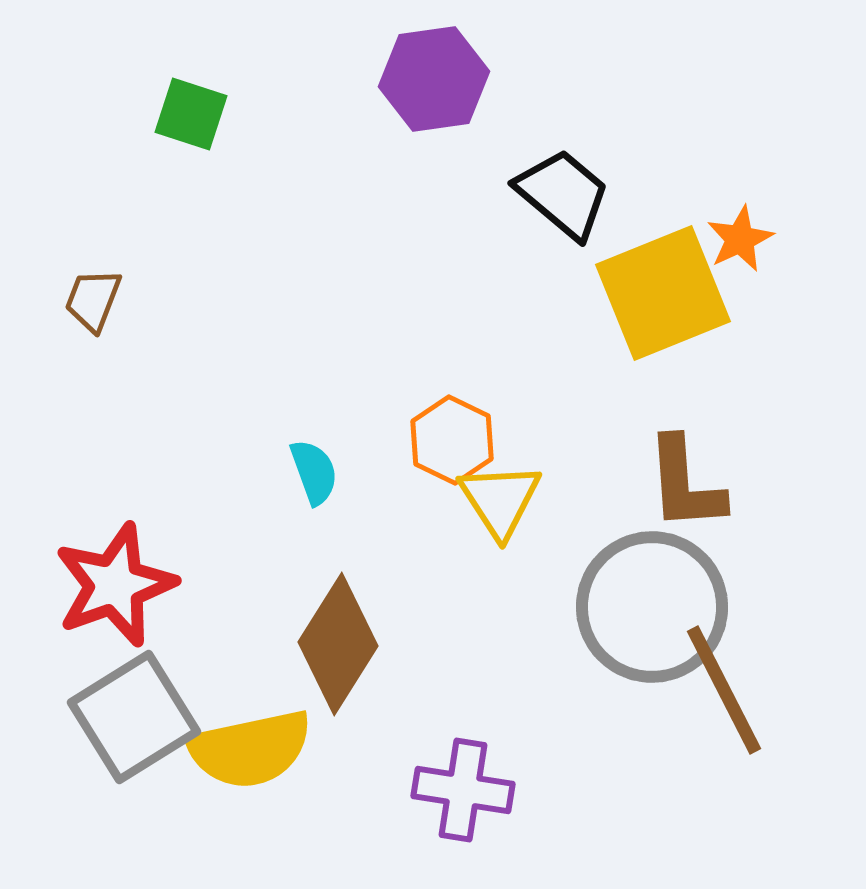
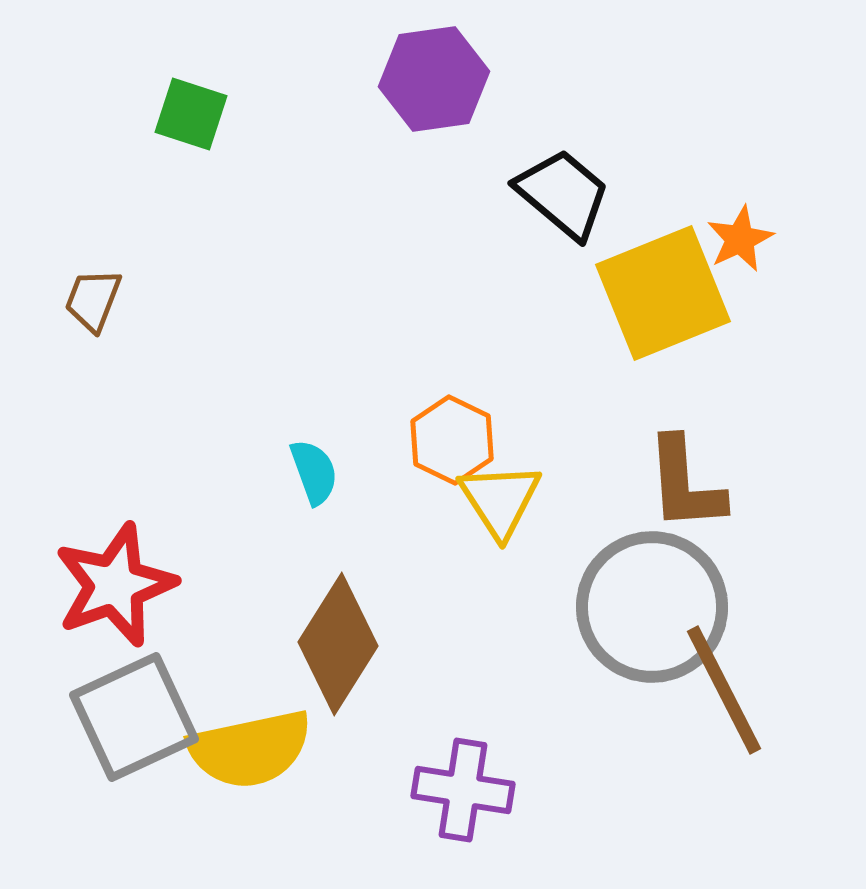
gray square: rotated 7 degrees clockwise
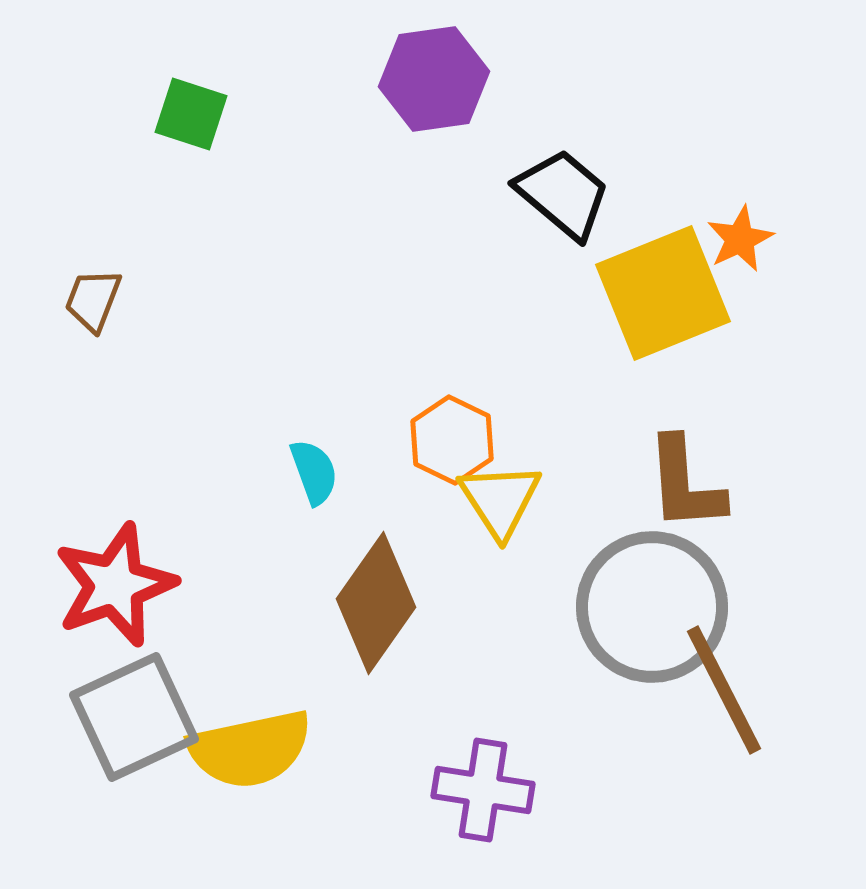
brown diamond: moved 38 px right, 41 px up; rotated 3 degrees clockwise
purple cross: moved 20 px right
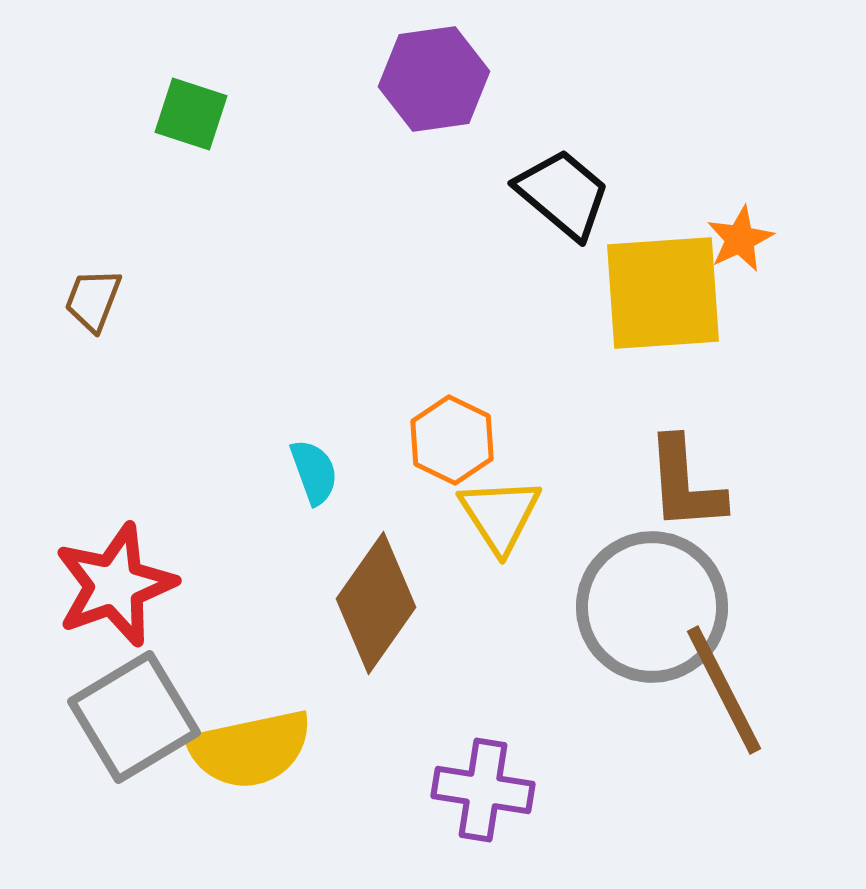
yellow square: rotated 18 degrees clockwise
yellow triangle: moved 15 px down
gray square: rotated 6 degrees counterclockwise
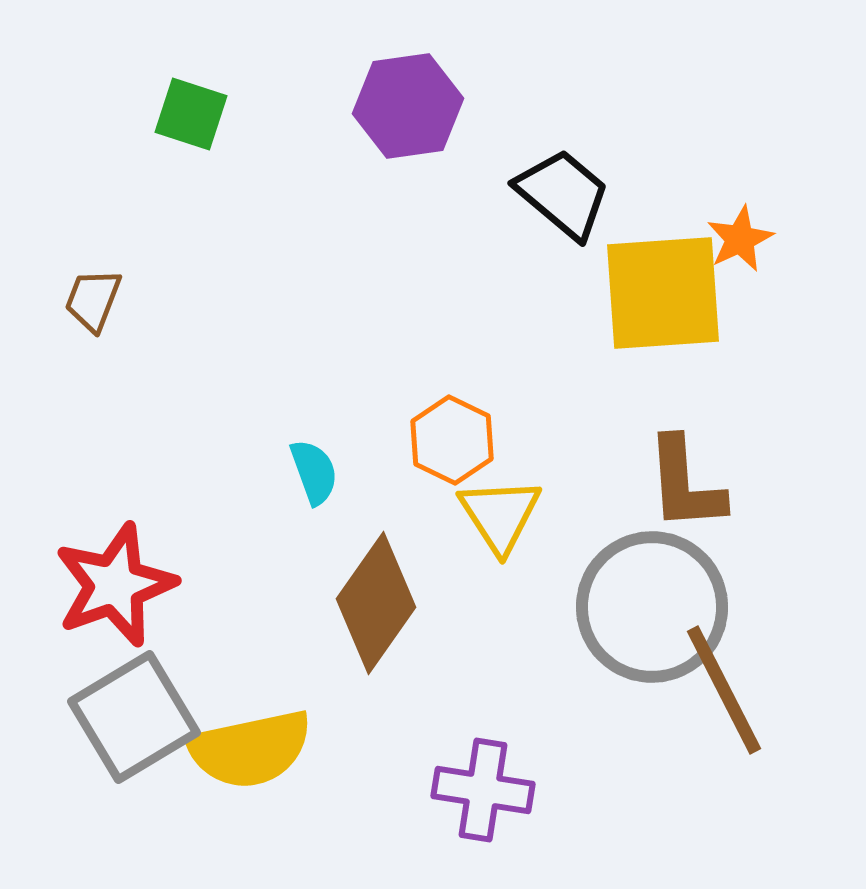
purple hexagon: moved 26 px left, 27 px down
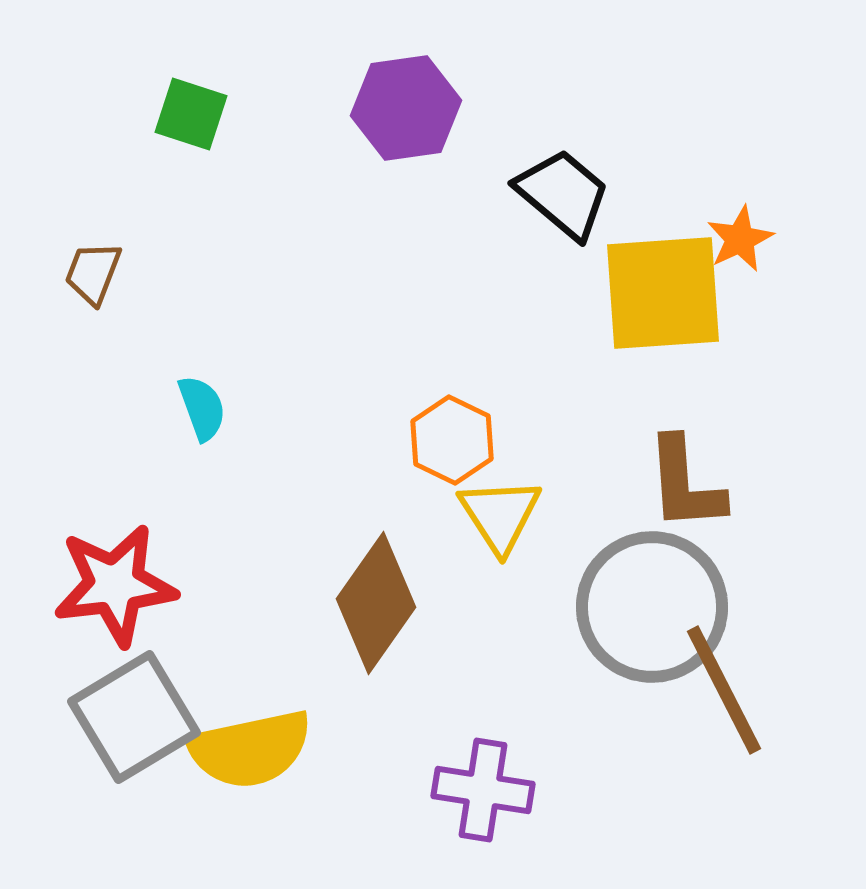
purple hexagon: moved 2 px left, 2 px down
brown trapezoid: moved 27 px up
cyan semicircle: moved 112 px left, 64 px up
red star: rotated 13 degrees clockwise
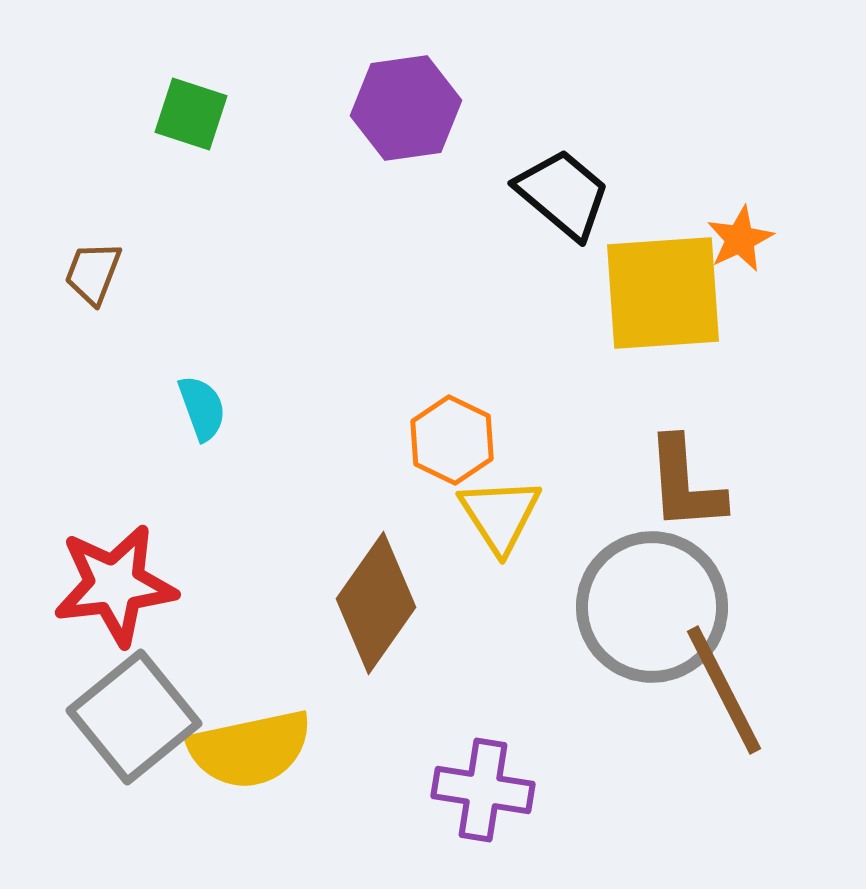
gray square: rotated 8 degrees counterclockwise
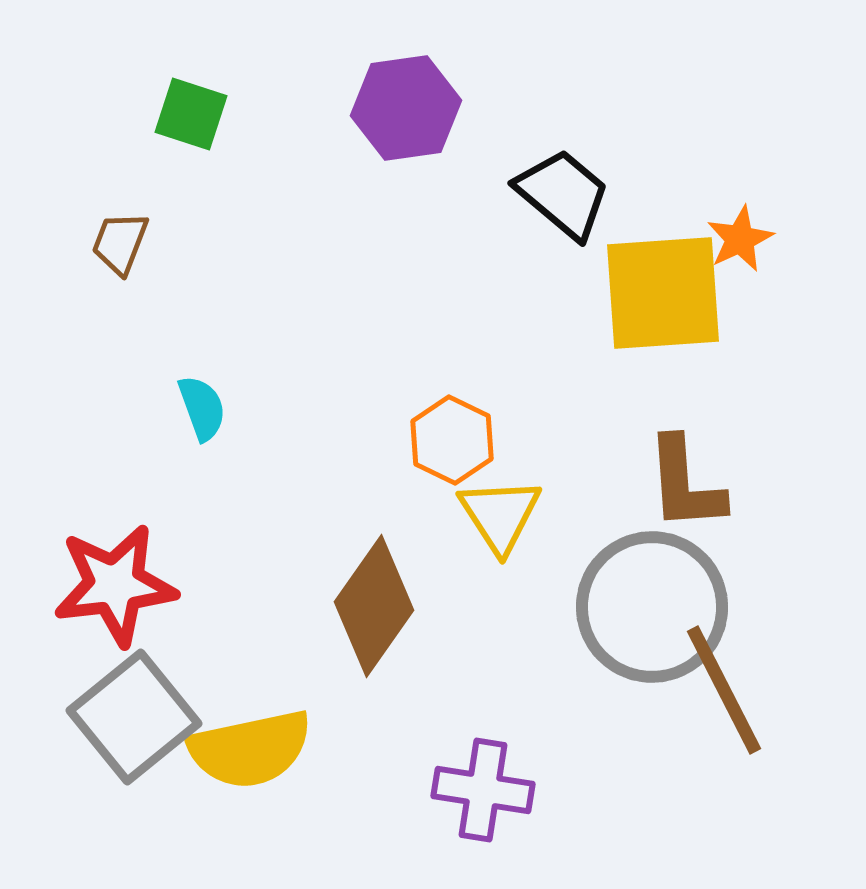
brown trapezoid: moved 27 px right, 30 px up
brown diamond: moved 2 px left, 3 px down
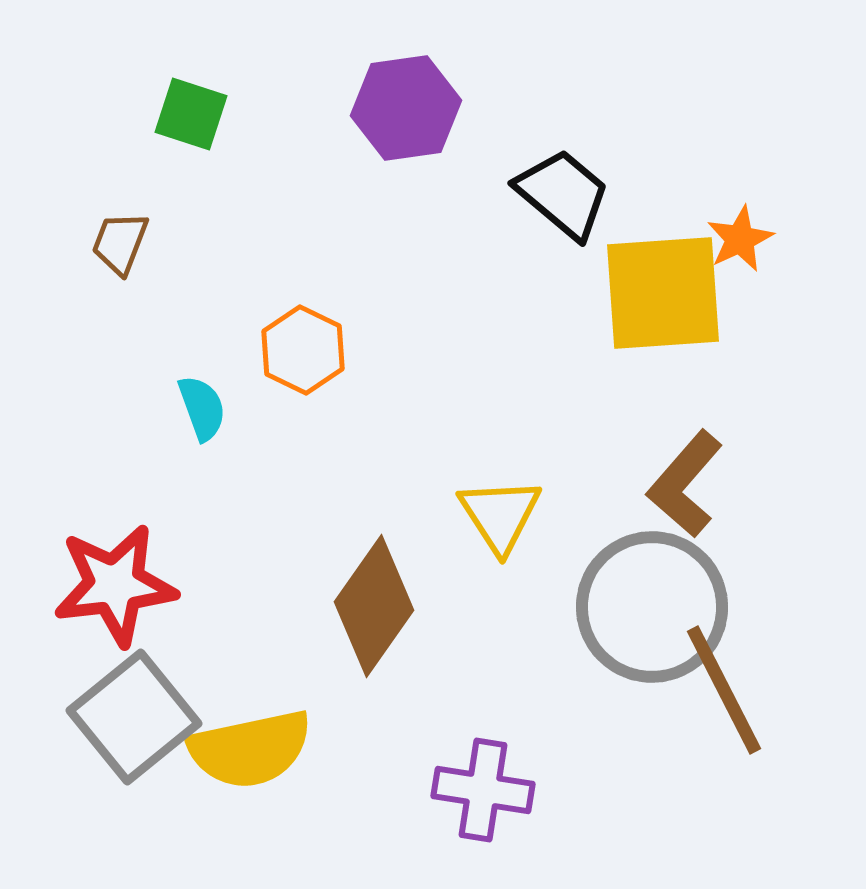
orange hexagon: moved 149 px left, 90 px up
brown L-shape: rotated 45 degrees clockwise
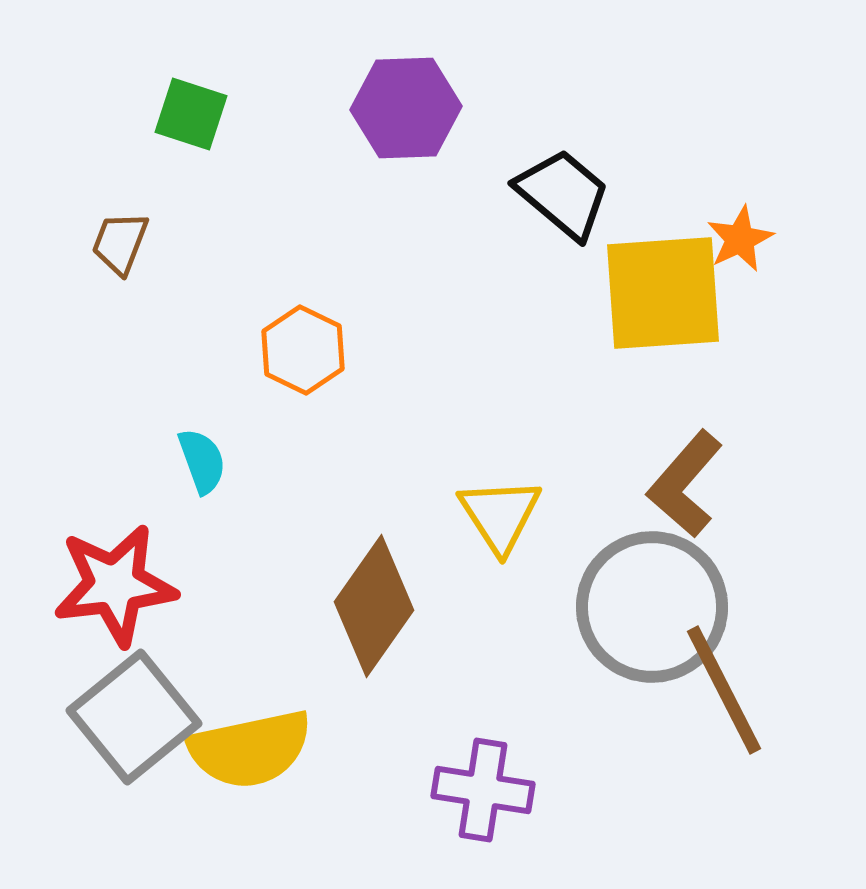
purple hexagon: rotated 6 degrees clockwise
cyan semicircle: moved 53 px down
